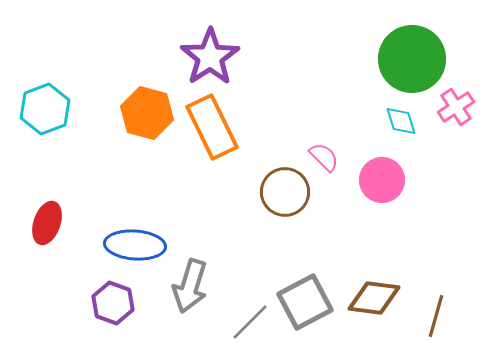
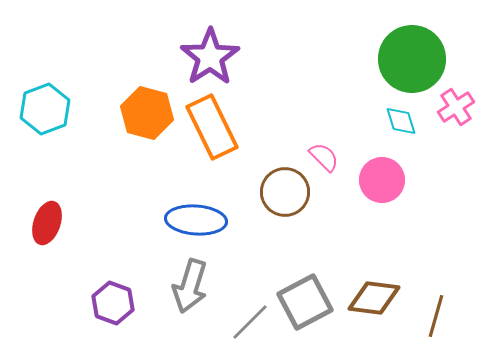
blue ellipse: moved 61 px right, 25 px up
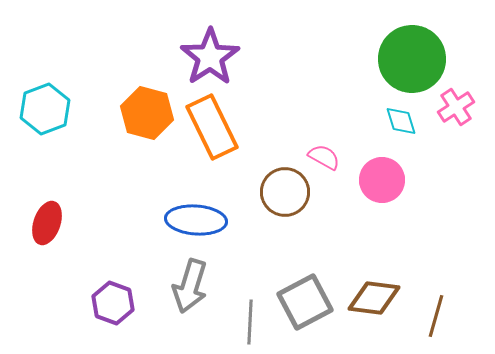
pink semicircle: rotated 16 degrees counterclockwise
gray line: rotated 42 degrees counterclockwise
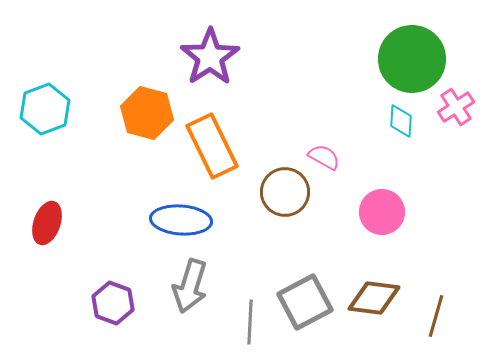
cyan diamond: rotated 20 degrees clockwise
orange rectangle: moved 19 px down
pink circle: moved 32 px down
blue ellipse: moved 15 px left
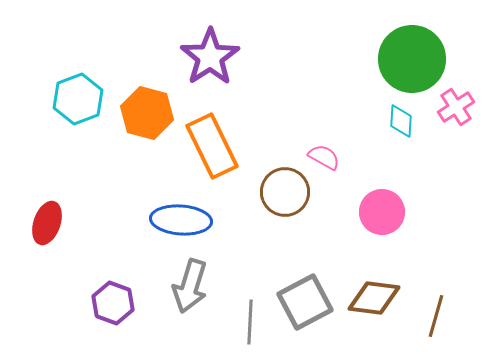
cyan hexagon: moved 33 px right, 10 px up
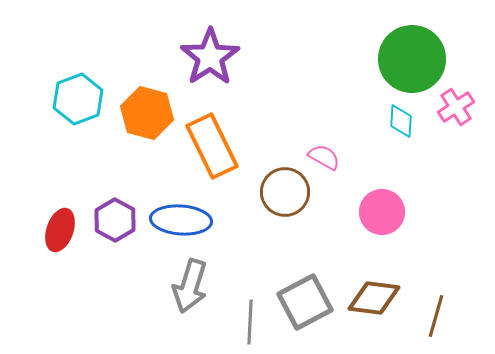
red ellipse: moved 13 px right, 7 px down
purple hexagon: moved 2 px right, 83 px up; rotated 9 degrees clockwise
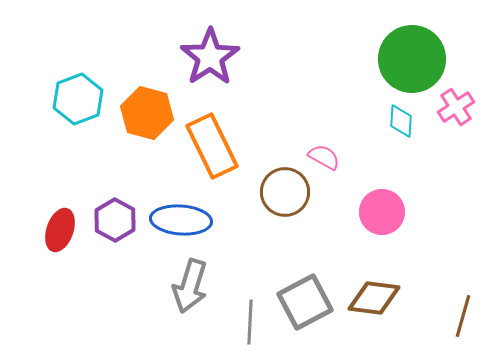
brown line: moved 27 px right
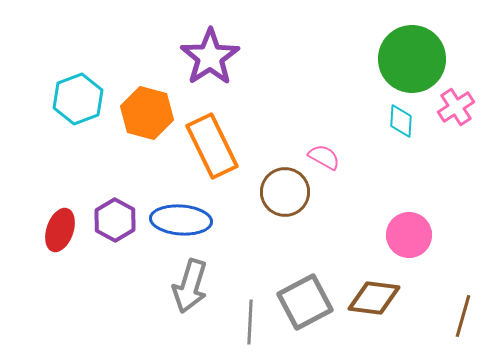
pink circle: moved 27 px right, 23 px down
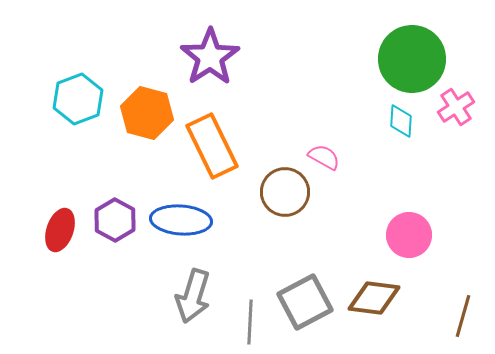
gray arrow: moved 3 px right, 10 px down
